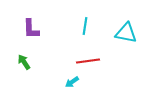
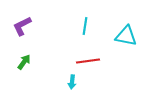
purple L-shape: moved 9 px left, 3 px up; rotated 65 degrees clockwise
cyan triangle: moved 3 px down
green arrow: rotated 70 degrees clockwise
cyan arrow: rotated 48 degrees counterclockwise
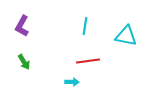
purple L-shape: rotated 35 degrees counterclockwise
green arrow: rotated 112 degrees clockwise
cyan arrow: rotated 96 degrees counterclockwise
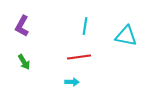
red line: moved 9 px left, 4 px up
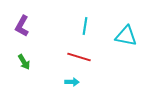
red line: rotated 25 degrees clockwise
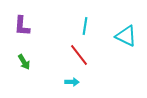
purple L-shape: rotated 25 degrees counterclockwise
cyan triangle: rotated 15 degrees clockwise
red line: moved 2 px up; rotated 35 degrees clockwise
